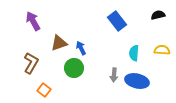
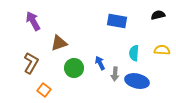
blue rectangle: rotated 42 degrees counterclockwise
blue arrow: moved 19 px right, 15 px down
gray arrow: moved 1 px right, 1 px up
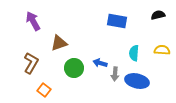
blue arrow: rotated 48 degrees counterclockwise
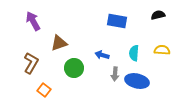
blue arrow: moved 2 px right, 8 px up
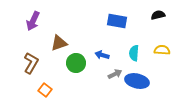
purple arrow: rotated 126 degrees counterclockwise
green circle: moved 2 px right, 5 px up
gray arrow: rotated 120 degrees counterclockwise
orange square: moved 1 px right
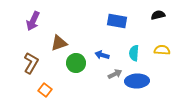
blue ellipse: rotated 15 degrees counterclockwise
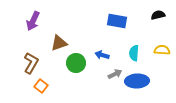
orange square: moved 4 px left, 4 px up
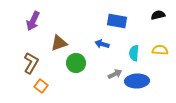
yellow semicircle: moved 2 px left
blue arrow: moved 11 px up
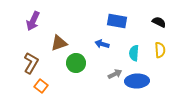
black semicircle: moved 1 px right, 7 px down; rotated 40 degrees clockwise
yellow semicircle: rotated 84 degrees clockwise
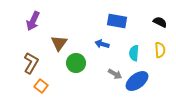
black semicircle: moved 1 px right
brown triangle: rotated 36 degrees counterclockwise
gray arrow: rotated 56 degrees clockwise
blue ellipse: rotated 35 degrees counterclockwise
